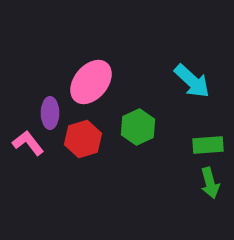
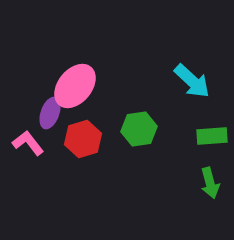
pink ellipse: moved 16 px left, 4 px down
purple ellipse: rotated 20 degrees clockwise
green hexagon: moved 1 px right, 2 px down; rotated 16 degrees clockwise
green rectangle: moved 4 px right, 9 px up
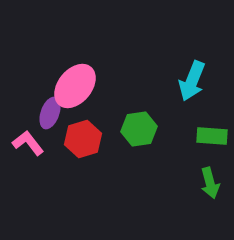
cyan arrow: rotated 69 degrees clockwise
green rectangle: rotated 8 degrees clockwise
